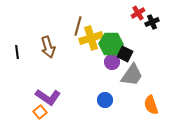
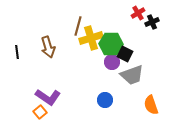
gray trapezoid: rotated 35 degrees clockwise
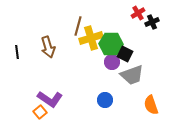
purple L-shape: moved 2 px right, 2 px down
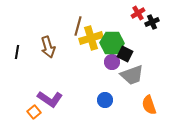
green hexagon: moved 1 px right, 1 px up
black line: rotated 16 degrees clockwise
orange semicircle: moved 2 px left
orange square: moved 6 px left
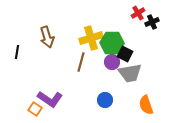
brown line: moved 3 px right, 36 px down
brown arrow: moved 1 px left, 10 px up
gray trapezoid: moved 2 px left, 2 px up; rotated 10 degrees clockwise
orange semicircle: moved 3 px left
orange square: moved 1 px right, 3 px up; rotated 16 degrees counterclockwise
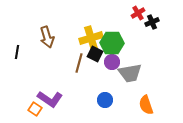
black square: moved 30 px left
brown line: moved 2 px left, 1 px down
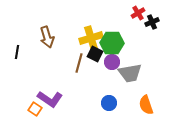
blue circle: moved 4 px right, 3 px down
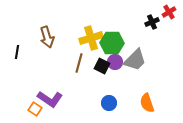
red cross: moved 31 px right, 1 px up
black square: moved 7 px right, 12 px down
purple circle: moved 3 px right
gray trapezoid: moved 5 px right, 13 px up; rotated 35 degrees counterclockwise
orange semicircle: moved 1 px right, 2 px up
